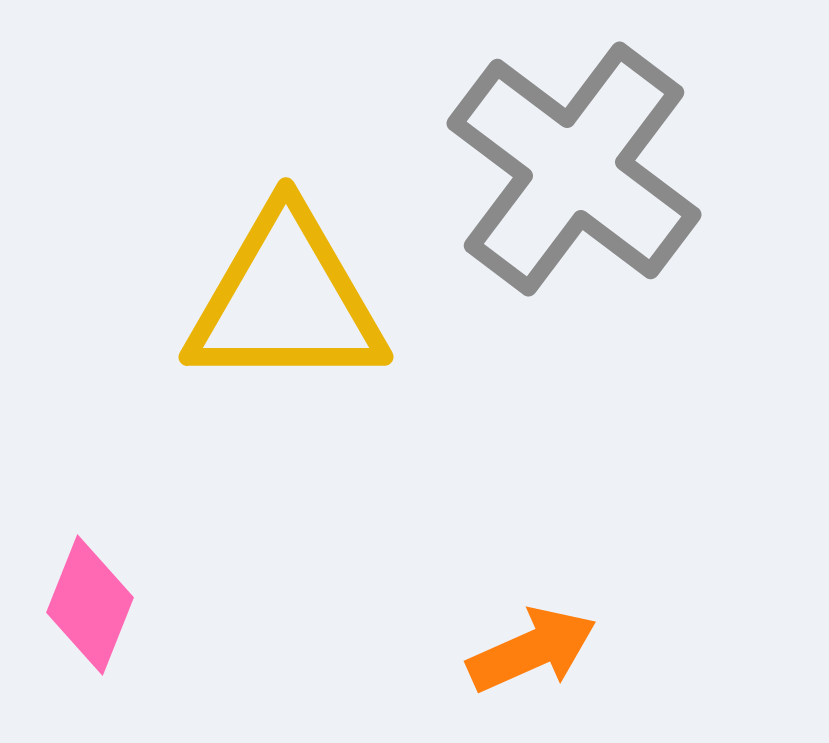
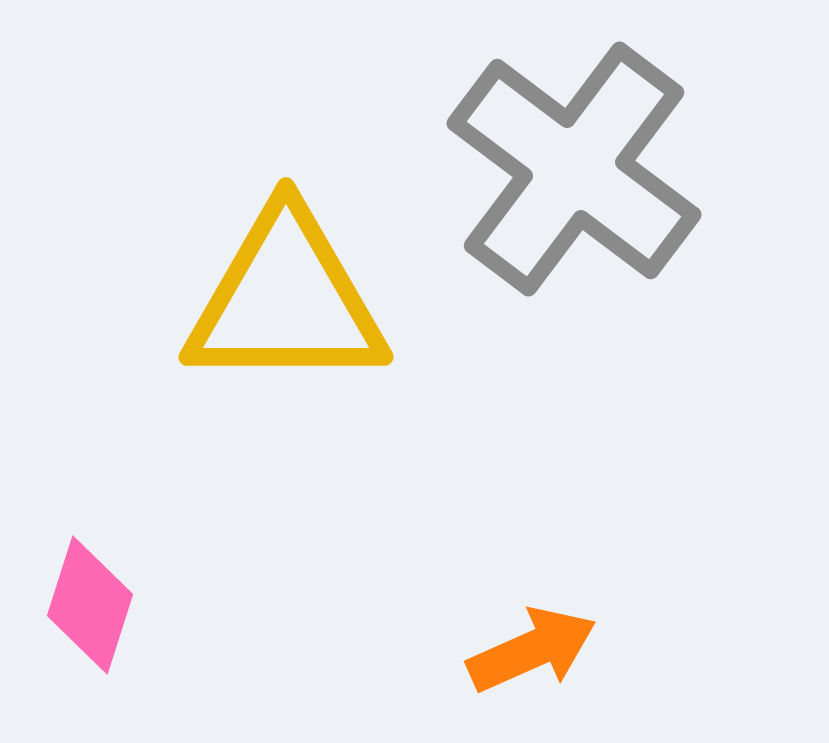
pink diamond: rotated 4 degrees counterclockwise
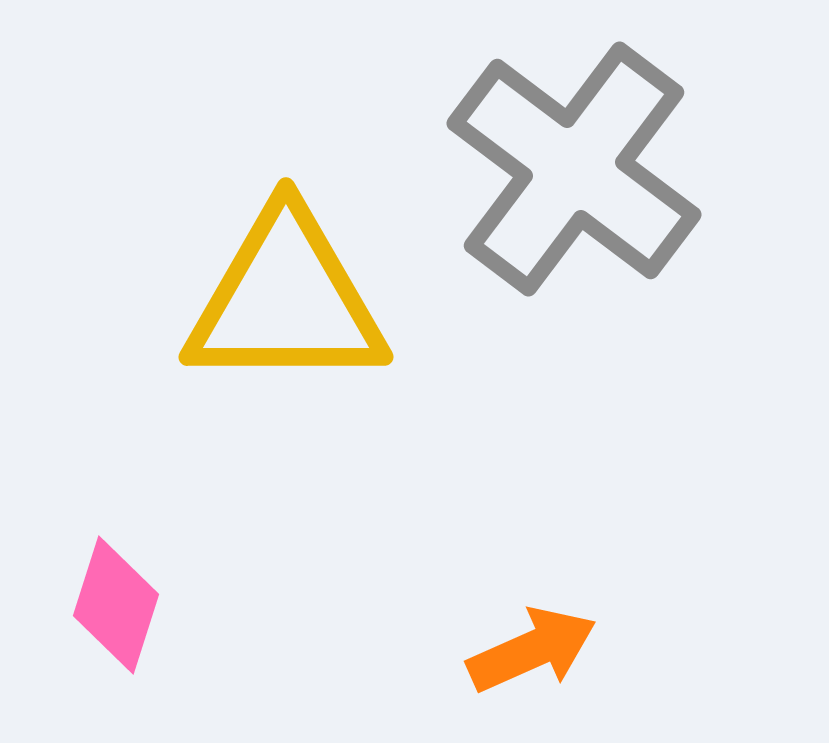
pink diamond: moved 26 px right
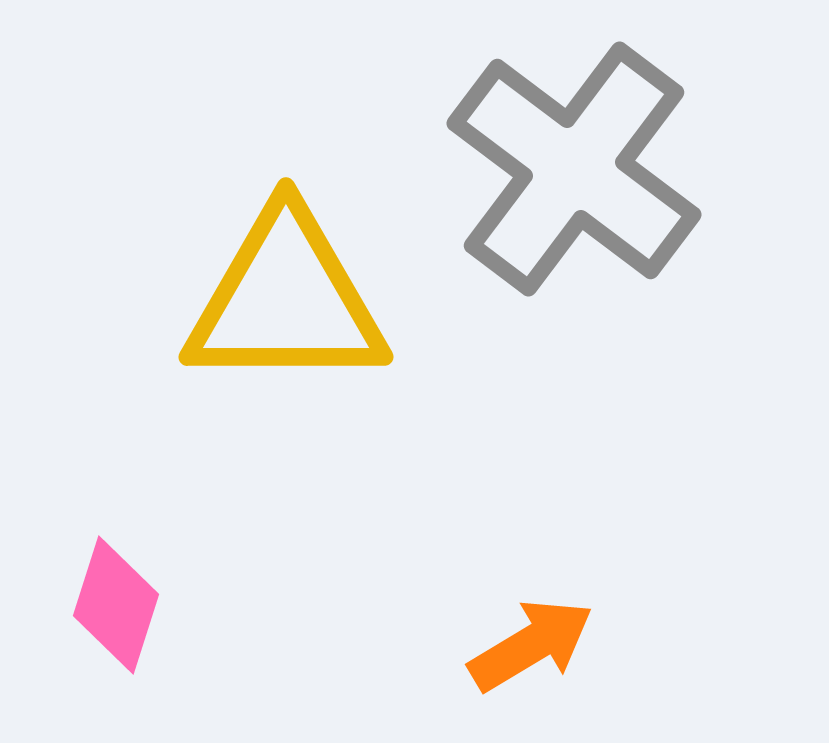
orange arrow: moved 1 px left, 5 px up; rotated 7 degrees counterclockwise
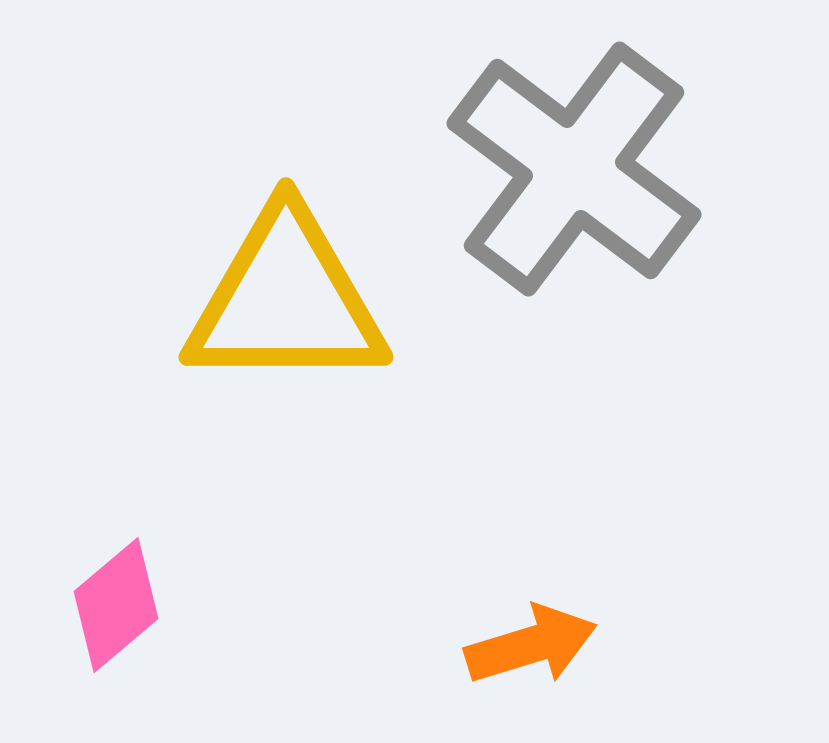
pink diamond: rotated 32 degrees clockwise
orange arrow: rotated 14 degrees clockwise
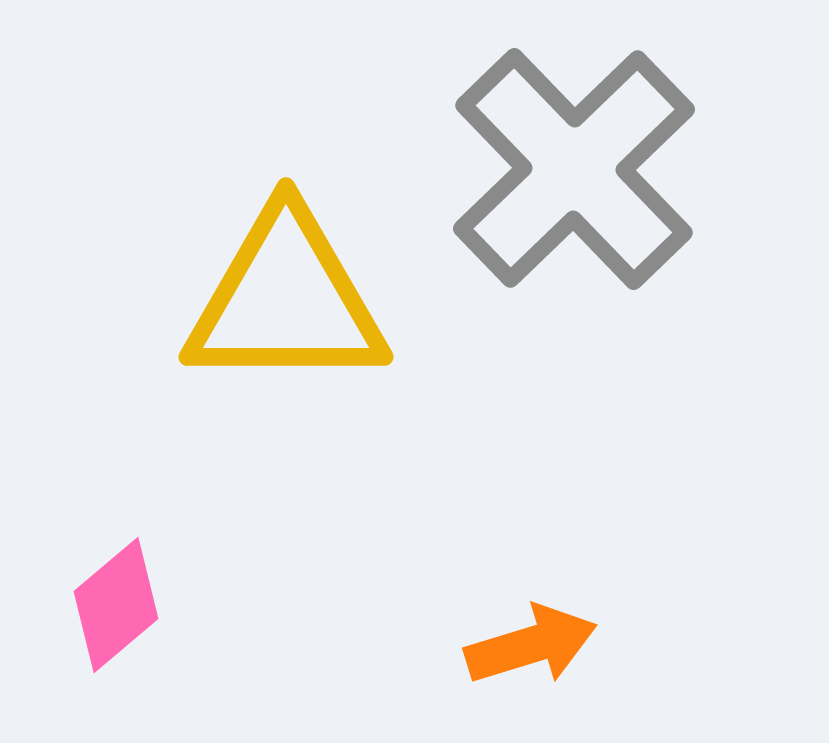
gray cross: rotated 9 degrees clockwise
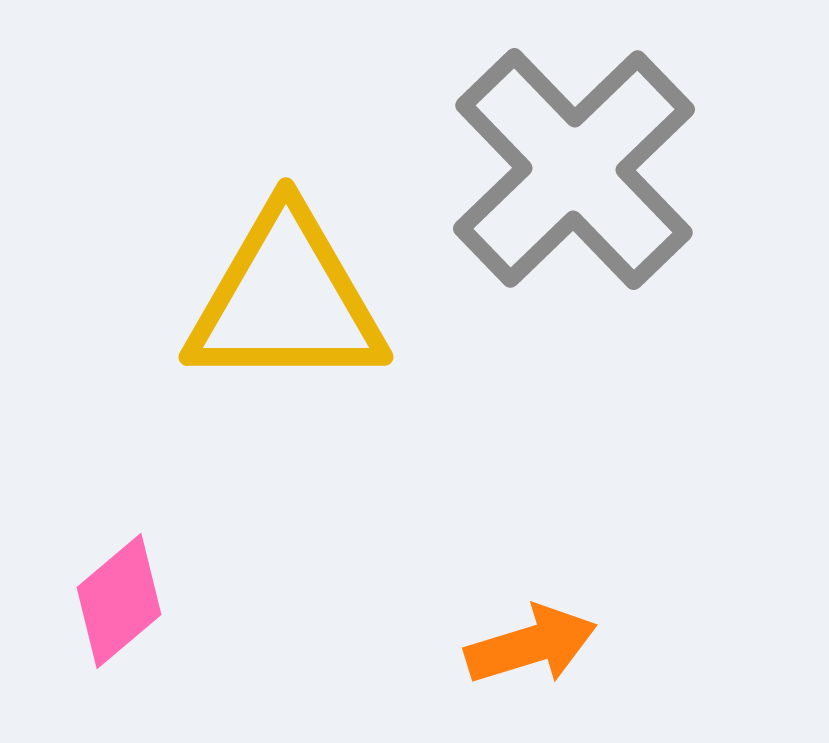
pink diamond: moved 3 px right, 4 px up
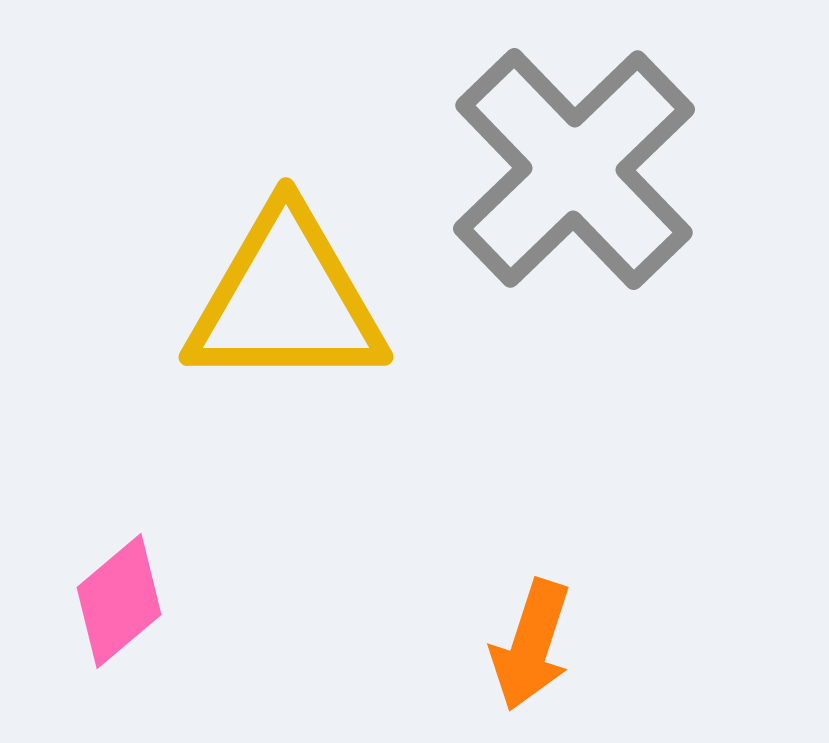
orange arrow: rotated 125 degrees clockwise
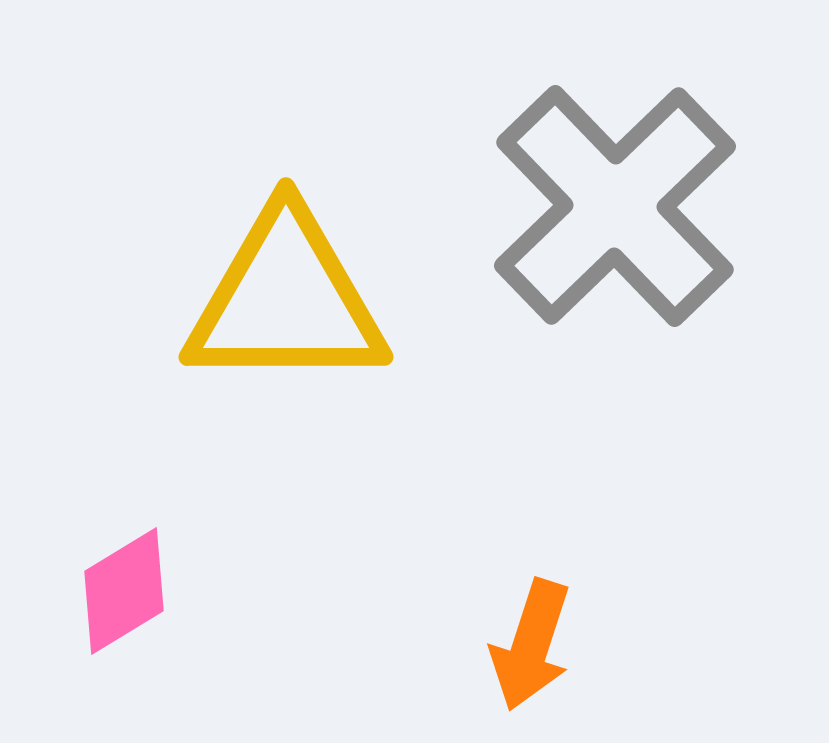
gray cross: moved 41 px right, 37 px down
pink diamond: moved 5 px right, 10 px up; rotated 9 degrees clockwise
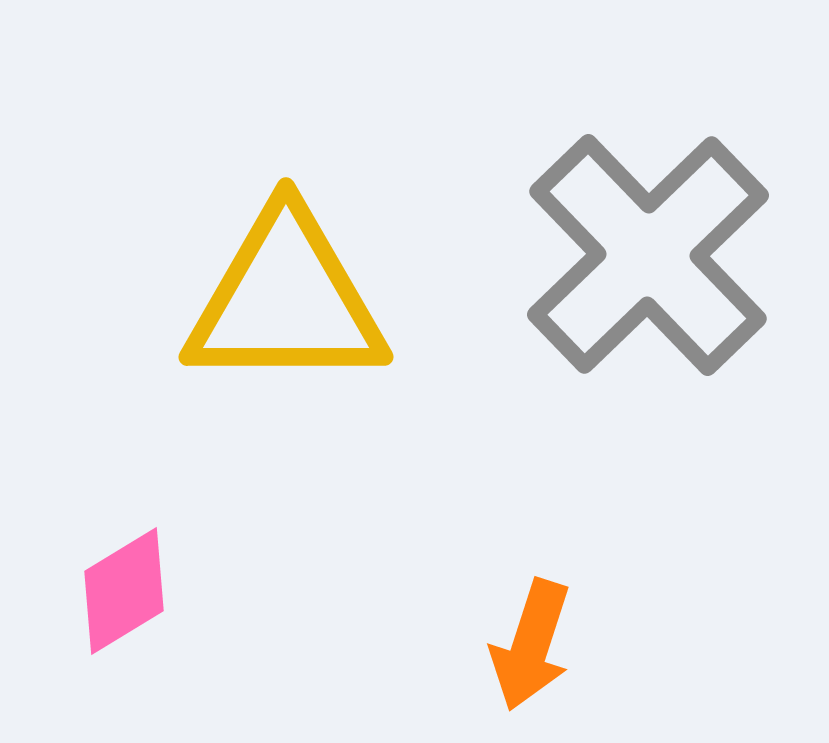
gray cross: moved 33 px right, 49 px down
